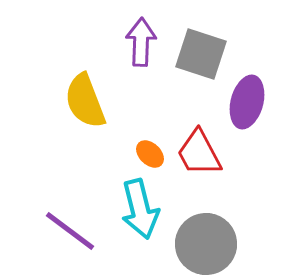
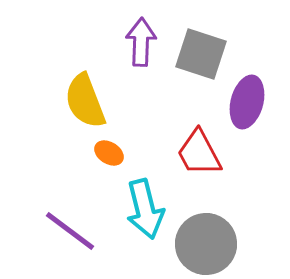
orange ellipse: moved 41 px left, 1 px up; rotated 12 degrees counterclockwise
cyan arrow: moved 5 px right
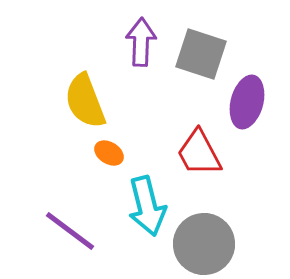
cyan arrow: moved 2 px right, 3 px up
gray circle: moved 2 px left
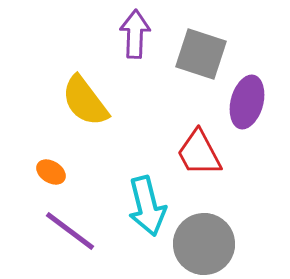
purple arrow: moved 6 px left, 8 px up
yellow semicircle: rotated 16 degrees counterclockwise
orange ellipse: moved 58 px left, 19 px down
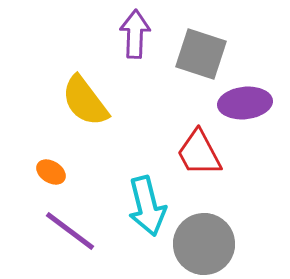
purple ellipse: moved 2 px left, 1 px down; rotated 69 degrees clockwise
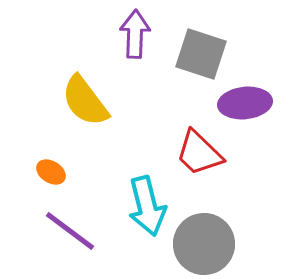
red trapezoid: rotated 18 degrees counterclockwise
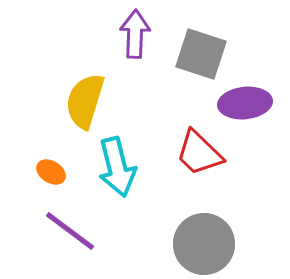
yellow semicircle: rotated 54 degrees clockwise
cyan arrow: moved 30 px left, 39 px up
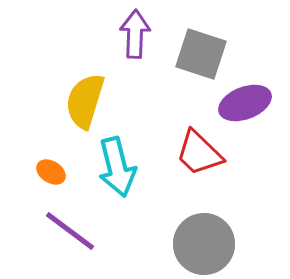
purple ellipse: rotated 15 degrees counterclockwise
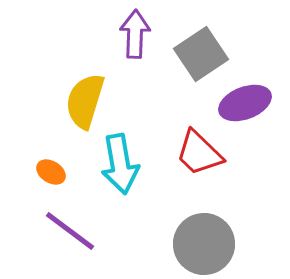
gray square: rotated 38 degrees clockwise
cyan arrow: moved 3 px right, 3 px up; rotated 4 degrees clockwise
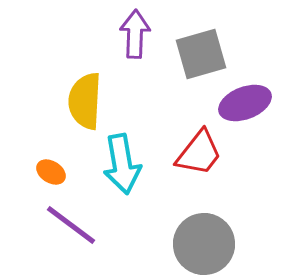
gray square: rotated 18 degrees clockwise
yellow semicircle: rotated 14 degrees counterclockwise
red trapezoid: rotated 96 degrees counterclockwise
cyan arrow: moved 2 px right
purple line: moved 1 px right, 6 px up
